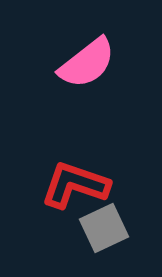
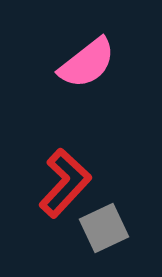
red L-shape: moved 10 px left, 2 px up; rotated 114 degrees clockwise
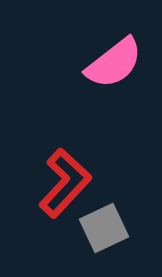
pink semicircle: moved 27 px right
